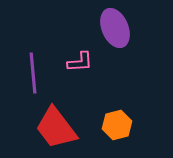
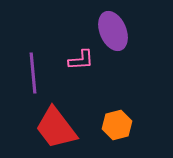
purple ellipse: moved 2 px left, 3 px down
pink L-shape: moved 1 px right, 2 px up
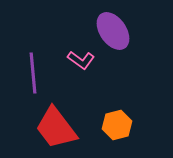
purple ellipse: rotated 12 degrees counterclockwise
pink L-shape: rotated 40 degrees clockwise
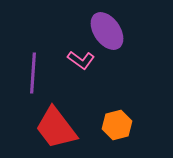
purple ellipse: moved 6 px left
purple line: rotated 9 degrees clockwise
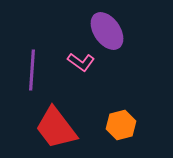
pink L-shape: moved 2 px down
purple line: moved 1 px left, 3 px up
orange hexagon: moved 4 px right
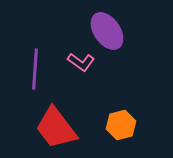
purple line: moved 3 px right, 1 px up
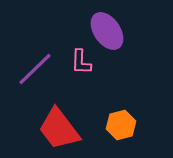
pink L-shape: rotated 56 degrees clockwise
purple line: rotated 42 degrees clockwise
red trapezoid: moved 3 px right, 1 px down
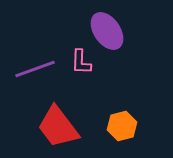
purple line: rotated 24 degrees clockwise
orange hexagon: moved 1 px right, 1 px down
red trapezoid: moved 1 px left, 2 px up
